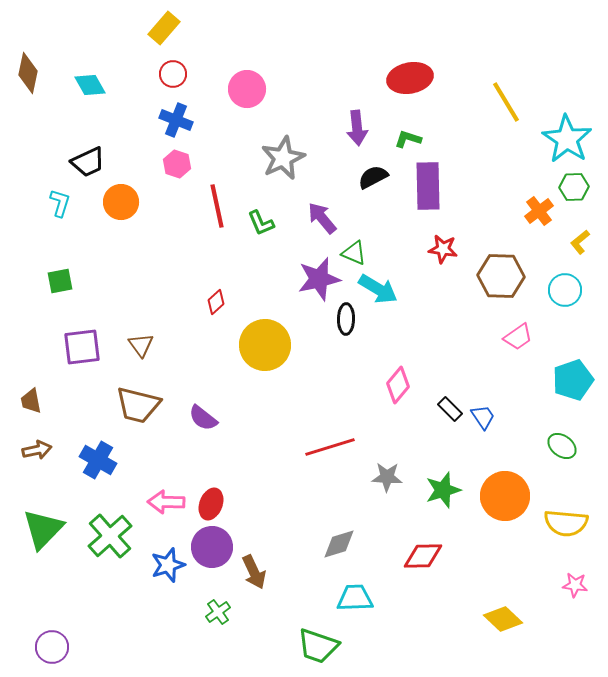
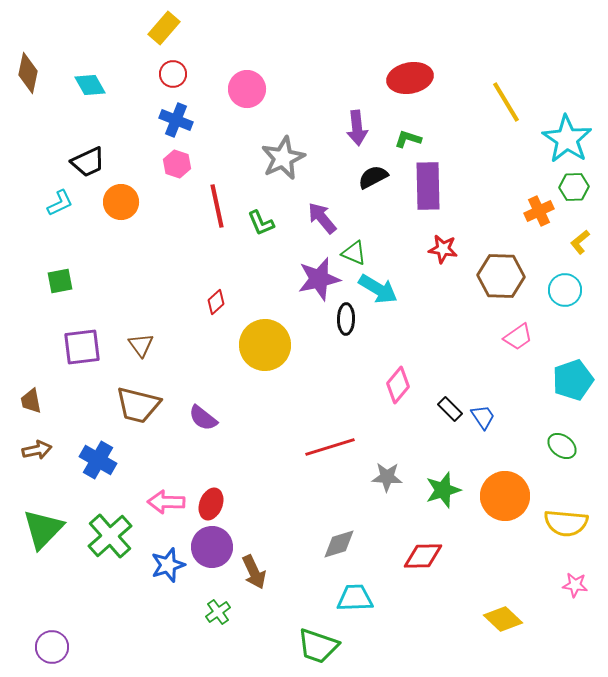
cyan L-shape at (60, 203): rotated 48 degrees clockwise
orange cross at (539, 211): rotated 12 degrees clockwise
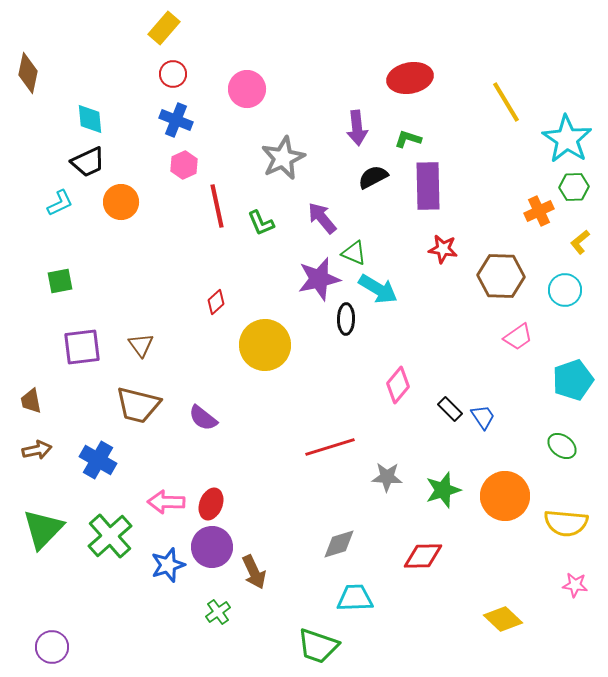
cyan diamond at (90, 85): moved 34 px down; rotated 24 degrees clockwise
pink hexagon at (177, 164): moved 7 px right, 1 px down; rotated 16 degrees clockwise
